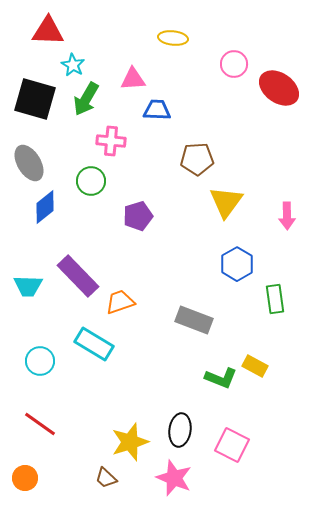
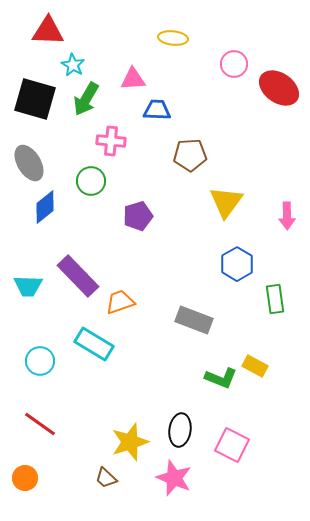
brown pentagon: moved 7 px left, 4 px up
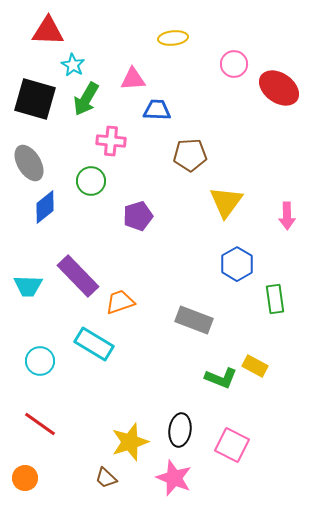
yellow ellipse: rotated 12 degrees counterclockwise
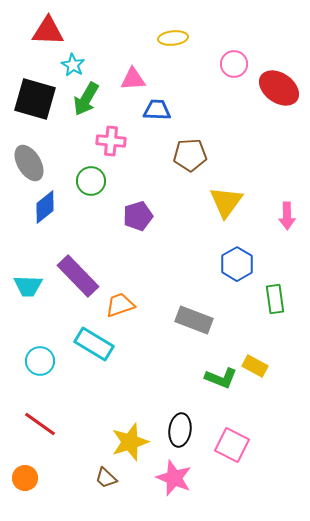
orange trapezoid: moved 3 px down
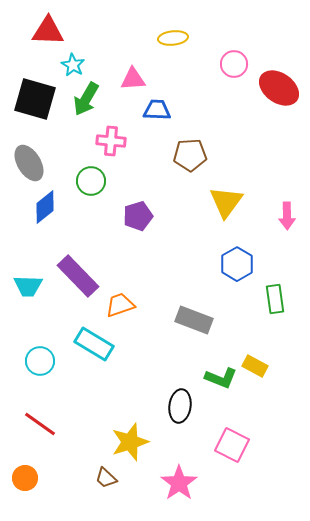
black ellipse: moved 24 px up
pink star: moved 5 px right, 5 px down; rotated 15 degrees clockwise
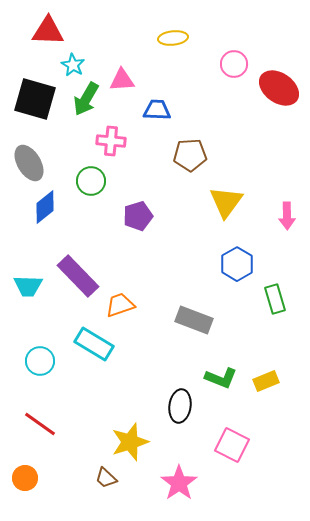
pink triangle: moved 11 px left, 1 px down
green rectangle: rotated 8 degrees counterclockwise
yellow rectangle: moved 11 px right, 15 px down; rotated 50 degrees counterclockwise
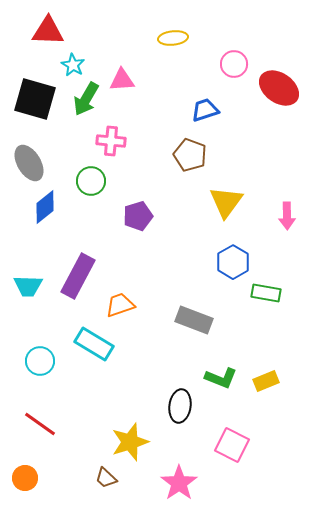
blue trapezoid: moved 48 px right; rotated 20 degrees counterclockwise
brown pentagon: rotated 24 degrees clockwise
blue hexagon: moved 4 px left, 2 px up
purple rectangle: rotated 72 degrees clockwise
green rectangle: moved 9 px left, 6 px up; rotated 64 degrees counterclockwise
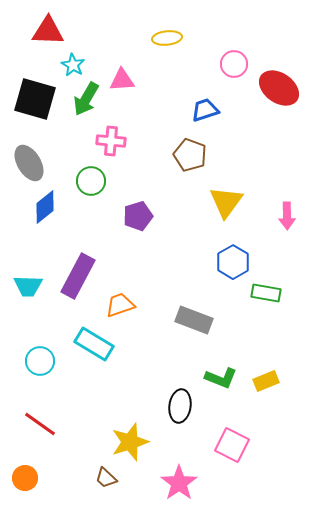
yellow ellipse: moved 6 px left
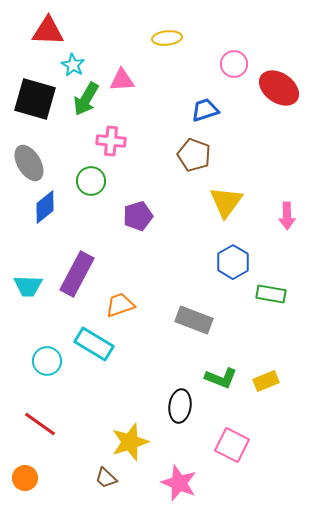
brown pentagon: moved 4 px right
purple rectangle: moved 1 px left, 2 px up
green rectangle: moved 5 px right, 1 px down
cyan circle: moved 7 px right
pink star: rotated 15 degrees counterclockwise
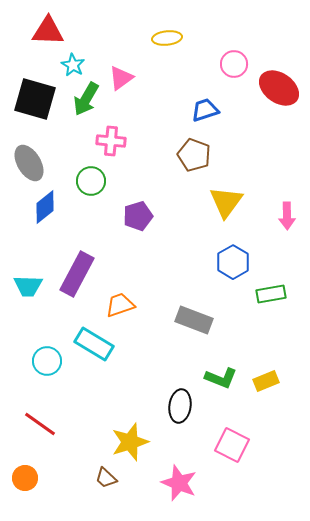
pink triangle: moved 1 px left, 2 px up; rotated 32 degrees counterclockwise
green rectangle: rotated 20 degrees counterclockwise
